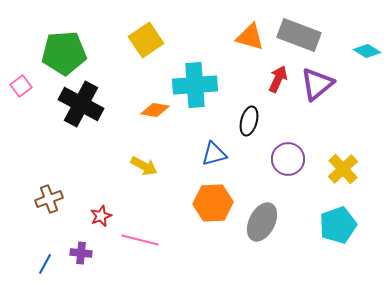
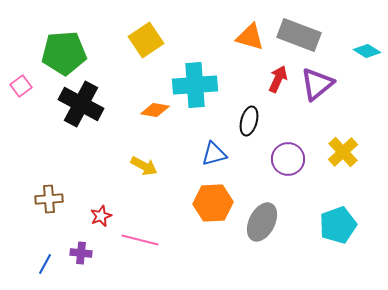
yellow cross: moved 17 px up
brown cross: rotated 16 degrees clockwise
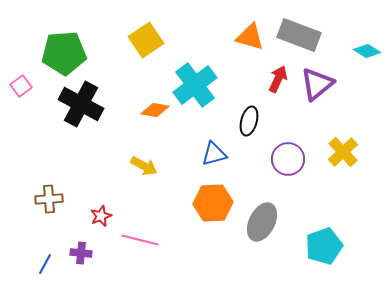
cyan cross: rotated 33 degrees counterclockwise
cyan pentagon: moved 14 px left, 21 px down
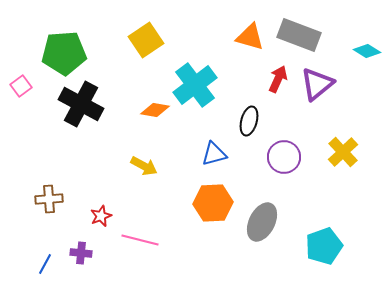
purple circle: moved 4 px left, 2 px up
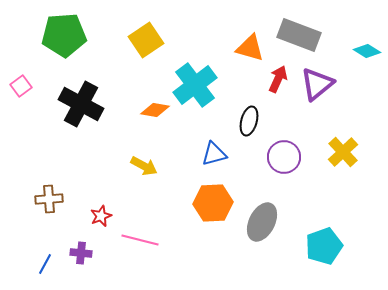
orange triangle: moved 11 px down
green pentagon: moved 18 px up
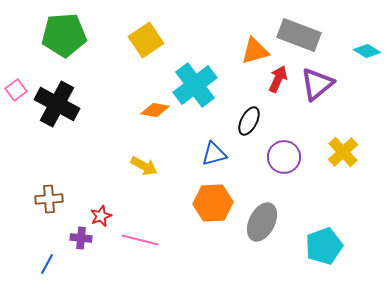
orange triangle: moved 5 px right, 3 px down; rotated 32 degrees counterclockwise
pink square: moved 5 px left, 4 px down
black cross: moved 24 px left
black ellipse: rotated 12 degrees clockwise
purple cross: moved 15 px up
blue line: moved 2 px right
